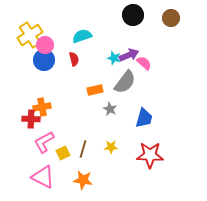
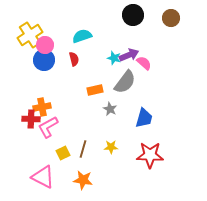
pink L-shape: moved 4 px right, 15 px up
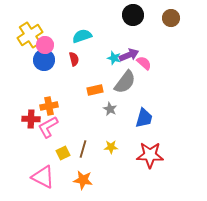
orange cross: moved 7 px right, 1 px up
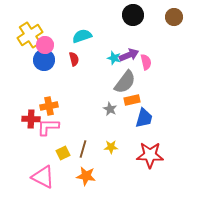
brown circle: moved 3 px right, 1 px up
pink semicircle: moved 2 px right, 1 px up; rotated 35 degrees clockwise
orange rectangle: moved 37 px right, 10 px down
pink L-shape: rotated 30 degrees clockwise
orange star: moved 3 px right, 4 px up
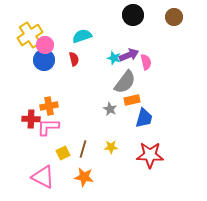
orange star: moved 2 px left, 1 px down
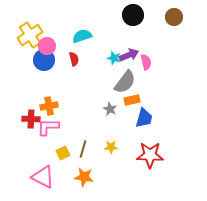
pink circle: moved 2 px right, 1 px down
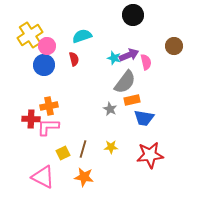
brown circle: moved 29 px down
blue circle: moved 5 px down
blue trapezoid: rotated 85 degrees clockwise
red star: rotated 8 degrees counterclockwise
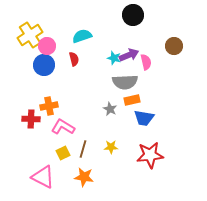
gray semicircle: rotated 50 degrees clockwise
pink L-shape: moved 15 px right; rotated 30 degrees clockwise
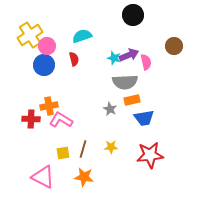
blue trapezoid: rotated 20 degrees counterclockwise
pink L-shape: moved 2 px left, 7 px up
yellow square: rotated 16 degrees clockwise
